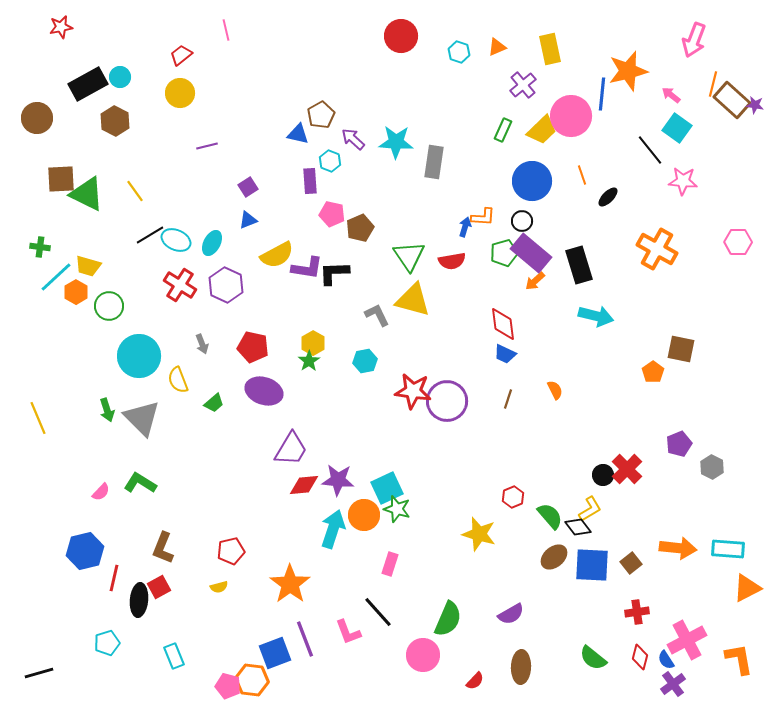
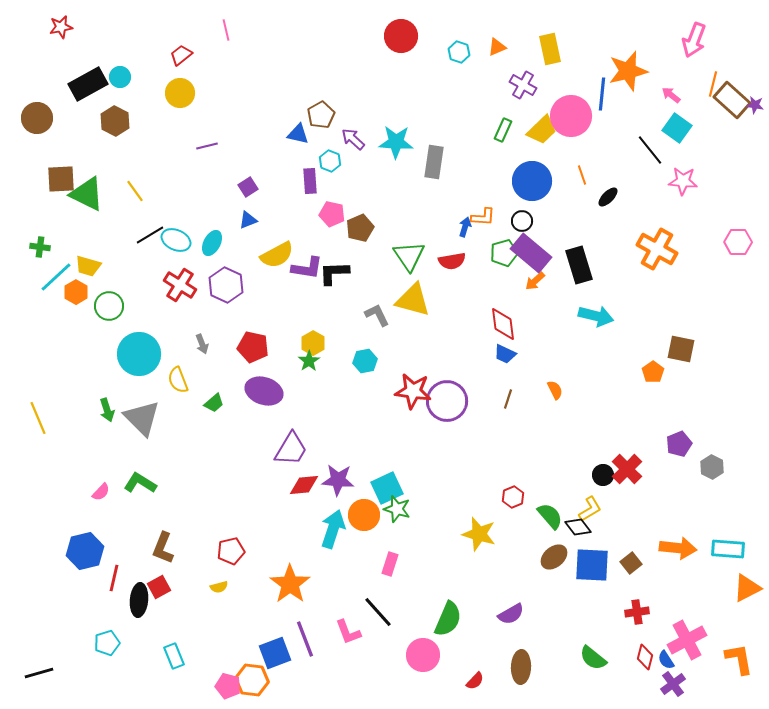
purple cross at (523, 85): rotated 20 degrees counterclockwise
cyan circle at (139, 356): moved 2 px up
red diamond at (640, 657): moved 5 px right
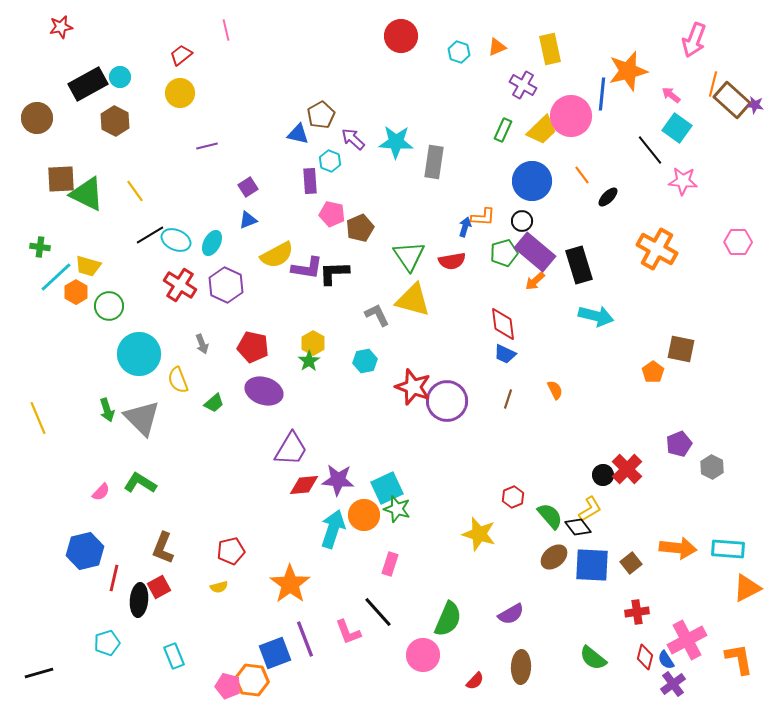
orange line at (582, 175): rotated 18 degrees counterclockwise
purple rectangle at (531, 253): moved 4 px right, 1 px up
red star at (413, 391): moved 4 px up; rotated 12 degrees clockwise
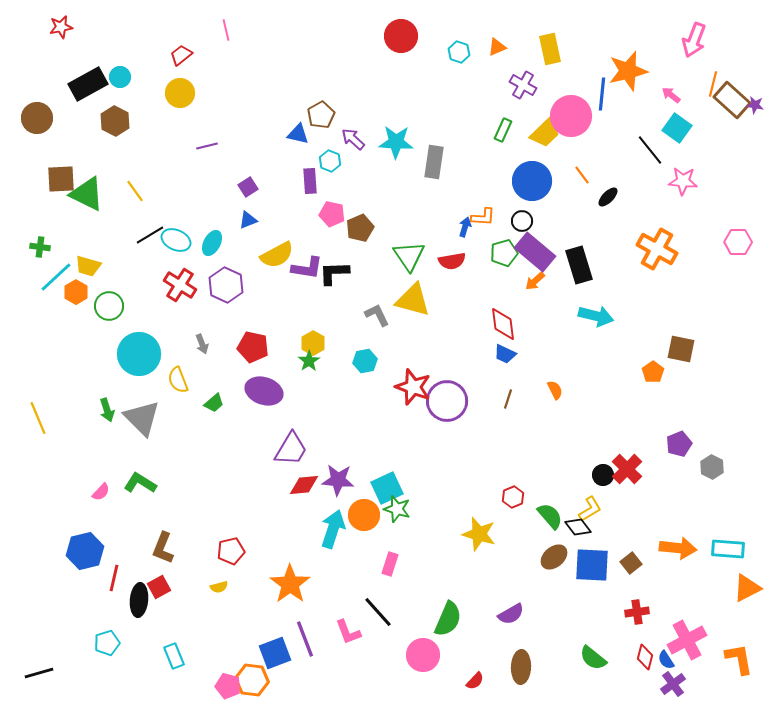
yellow trapezoid at (542, 130): moved 3 px right, 3 px down
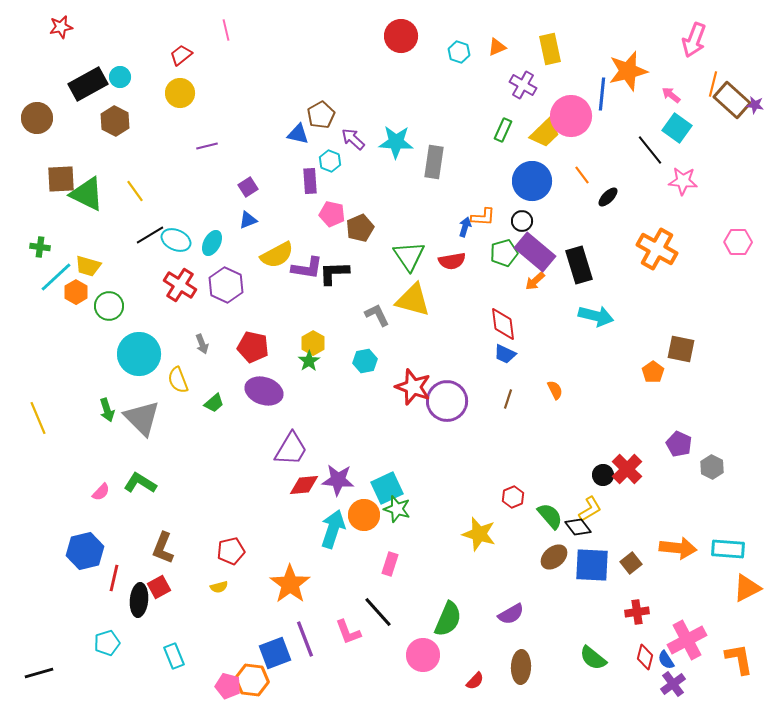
purple pentagon at (679, 444): rotated 25 degrees counterclockwise
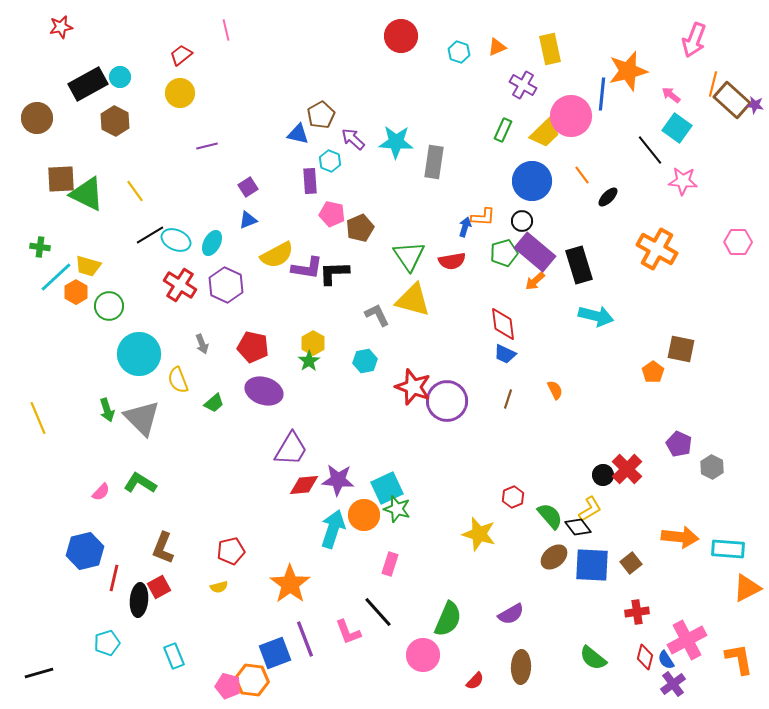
orange arrow at (678, 548): moved 2 px right, 11 px up
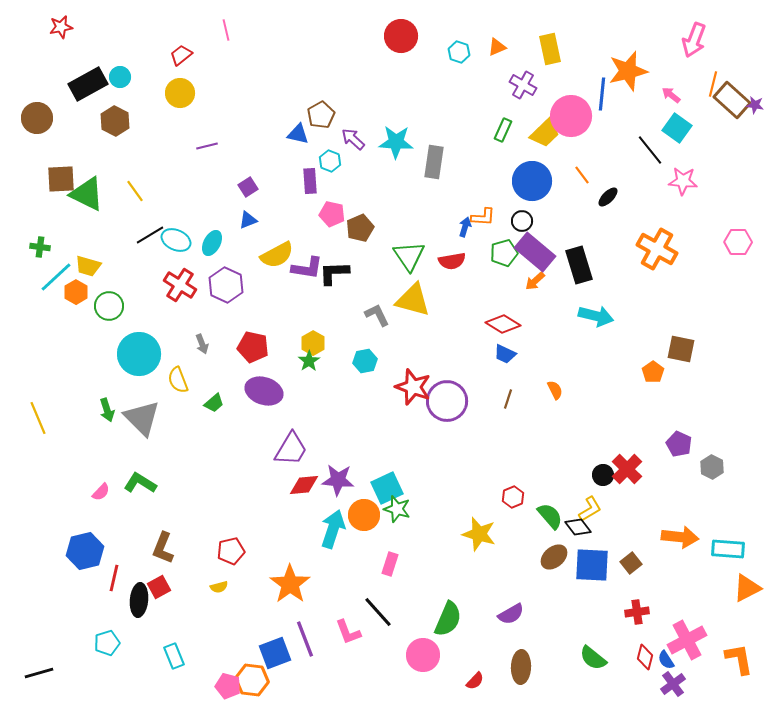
red diamond at (503, 324): rotated 52 degrees counterclockwise
